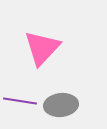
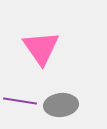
pink triangle: moved 1 px left; rotated 18 degrees counterclockwise
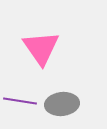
gray ellipse: moved 1 px right, 1 px up
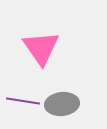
purple line: moved 3 px right
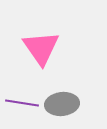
purple line: moved 1 px left, 2 px down
